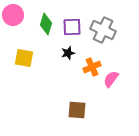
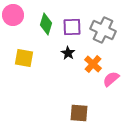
black star: rotated 24 degrees counterclockwise
orange cross: moved 1 px right, 3 px up; rotated 24 degrees counterclockwise
pink semicircle: rotated 12 degrees clockwise
brown square: moved 2 px right, 3 px down
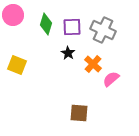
yellow square: moved 7 px left, 7 px down; rotated 12 degrees clockwise
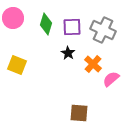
pink circle: moved 3 px down
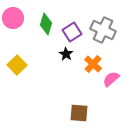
purple square: moved 5 px down; rotated 30 degrees counterclockwise
black star: moved 2 px left, 1 px down
yellow square: rotated 24 degrees clockwise
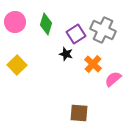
pink circle: moved 2 px right, 4 px down
purple square: moved 4 px right, 2 px down
black star: rotated 16 degrees counterclockwise
pink semicircle: moved 2 px right
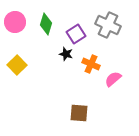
gray cross: moved 5 px right, 5 px up
orange cross: moved 2 px left; rotated 18 degrees counterclockwise
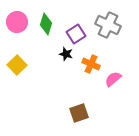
pink circle: moved 2 px right
brown square: rotated 24 degrees counterclockwise
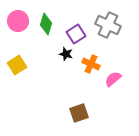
pink circle: moved 1 px right, 1 px up
yellow square: rotated 12 degrees clockwise
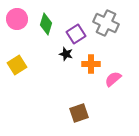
pink circle: moved 1 px left, 2 px up
gray cross: moved 2 px left, 2 px up
orange cross: rotated 24 degrees counterclockwise
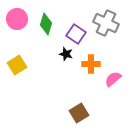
purple square: rotated 24 degrees counterclockwise
brown square: rotated 12 degrees counterclockwise
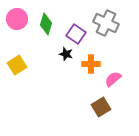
brown square: moved 22 px right, 6 px up
